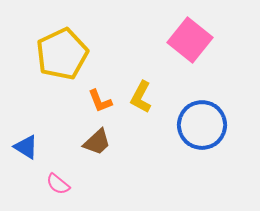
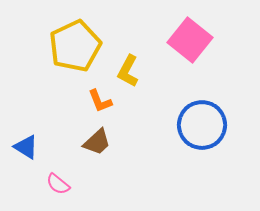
yellow pentagon: moved 13 px right, 8 px up
yellow L-shape: moved 13 px left, 26 px up
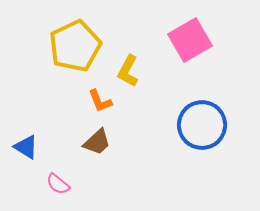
pink square: rotated 21 degrees clockwise
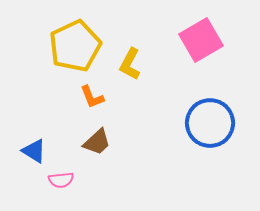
pink square: moved 11 px right
yellow L-shape: moved 2 px right, 7 px up
orange L-shape: moved 8 px left, 4 px up
blue circle: moved 8 px right, 2 px up
blue triangle: moved 8 px right, 4 px down
pink semicircle: moved 3 px right, 4 px up; rotated 45 degrees counterclockwise
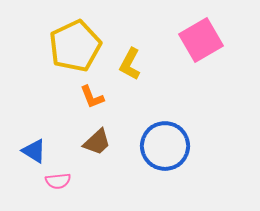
blue circle: moved 45 px left, 23 px down
pink semicircle: moved 3 px left, 1 px down
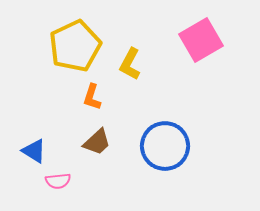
orange L-shape: rotated 40 degrees clockwise
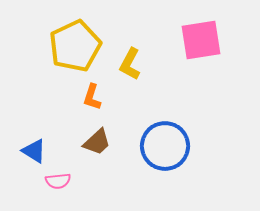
pink square: rotated 21 degrees clockwise
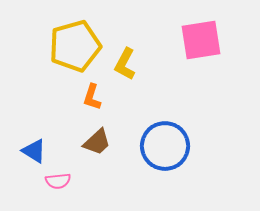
yellow pentagon: rotated 9 degrees clockwise
yellow L-shape: moved 5 px left
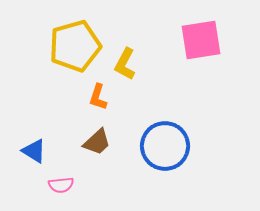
orange L-shape: moved 6 px right
pink semicircle: moved 3 px right, 4 px down
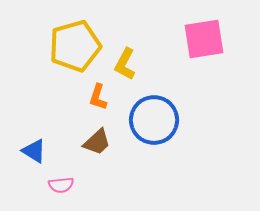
pink square: moved 3 px right, 1 px up
blue circle: moved 11 px left, 26 px up
